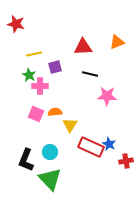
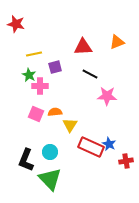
black line: rotated 14 degrees clockwise
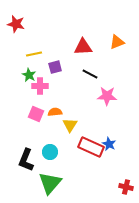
red cross: moved 26 px down; rotated 24 degrees clockwise
green triangle: moved 4 px down; rotated 25 degrees clockwise
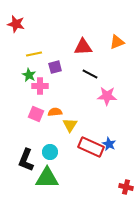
green triangle: moved 3 px left, 5 px up; rotated 50 degrees clockwise
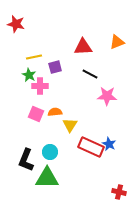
yellow line: moved 3 px down
red cross: moved 7 px left, 5 px down
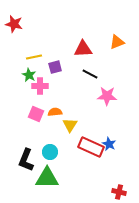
red star: moved 2 px left
red triangle: moved 2 px down
